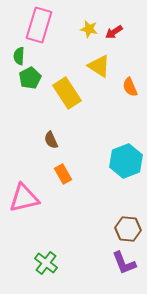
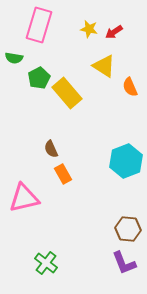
green semicircle: moved 5 px left, 2 px down; rotated 84 degrees counterclockwise
yellow triangle: moved 5 px right
green pentagon: moved 9 px right
yellow rectangle: rotated 8 degrees counterclockwise
brown semicircle: moved 9 px down
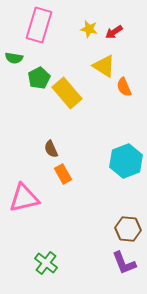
orange semicircle: moved 6 px left
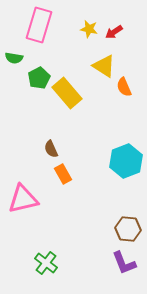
pink triangle: moved 1 px left, 1 px down
